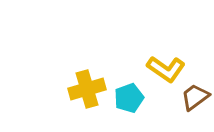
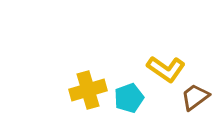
yellow cross: moved 1 px right, 1 px down
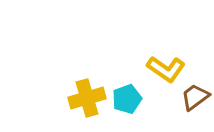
yellow cross: moved 1 px left, 8 px down
cyan pentagon: moved 2 px left, 1 px down
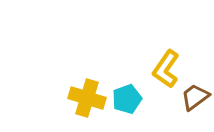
yellow L-shape: rotated 90 degrees clockwise
yellow cross: rotated 33 degrees clockwise
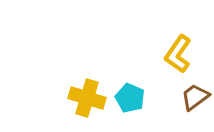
yellow L-shape: moved 12 px right, 15 px up
cyan pentagon: moved 3 px right, 1 px up; rotated 28 degrees counterclockwise
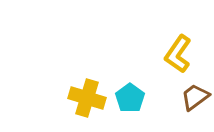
cyan pentagon: rotated 12 degrees clockwise
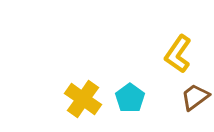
yellow cross: moved 4 px left, 1 px down; rotated 18 degrees clockwise
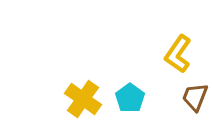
brown trapezoid: rotated 32 degrees counterclockwise
